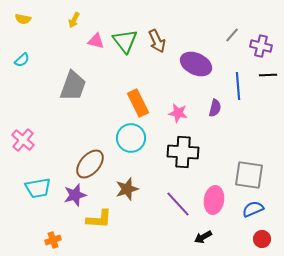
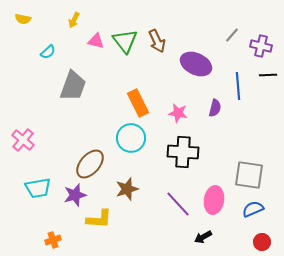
cyan semicircle: moved 26 px right, 8 px up
red circle: moved 3 px down
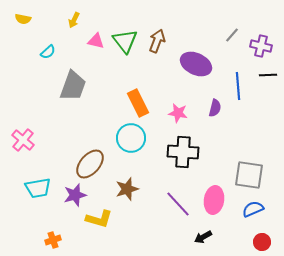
brown arrow: rotated 135 degrees counterclockwise
yellow L-shape: rotated 12 degrees clockwise
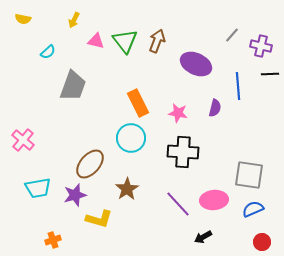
black line: moved 2 px right, 1 px up
brown star: rotated 15 degrees counterclockwise
pink ellipse: rotated 76 degrees clockwise
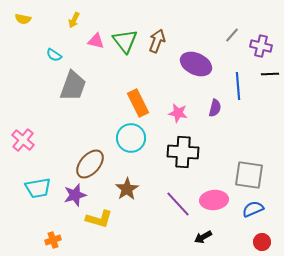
cyan semicircle: moved 6 px right, 3 px down; rotated 77 degrees clockwise
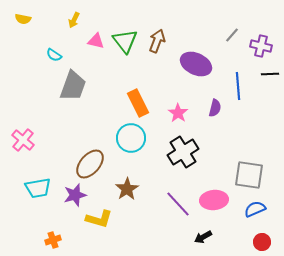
pink star: rotated 24 degrees clockwise
black cross: rotated 36 degrees counterclockwise
blue semicircle: moved 2 px right
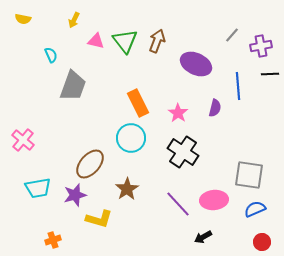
purple cross: rotated 25 degrees counterclockwise
cyan semicircle: moved 3 px left; rotated 147 degrees counterclockwise
black cross: rotated 24 degrees counterclockwise
